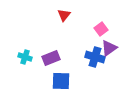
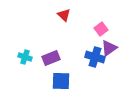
red triangle: rotated 24 degrees counterclockwise
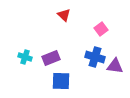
purple triangle: moved 6 px right, 18 px down; rotated 42 degrees clockwise
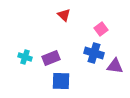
blue cross: moved 1 px left, 4 px up
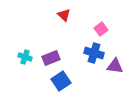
blue square: rotated 36 degrees counterclockwise
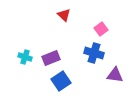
purple triangle: moved 9 px down
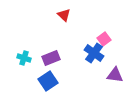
pink square: moved 3 px right, 10 px down
blue cross: rotated 18 degrees clockwise
cyan cross: moved 1 px left, 1 px down
blue square: moved 13 px left
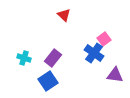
purple rectangle: moved 2 px right; rotated 30 degrees counterclockwise
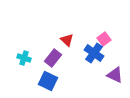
red triangle: moved 3 px right, 25 px down
purple triangle: rotated 18 degrees clockwise
blue square: rotated 30 degrees counterclockwise
